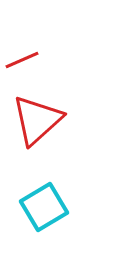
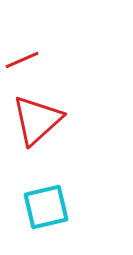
cyan square: moved 2 px right; rotated 18 degrees clockwise
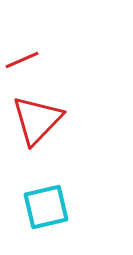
red triangle: rotated 4 degrees counterclockwise
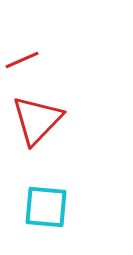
cyan square: rotated 18 degrees clockwise
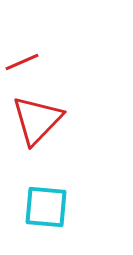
red line: moved 2 px down
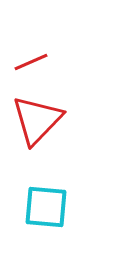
red line: moved 9 px right
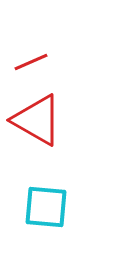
red triangle: rotated 44 degrees counterclockwise
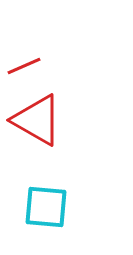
red line: moved 7 px left, 4 px down
